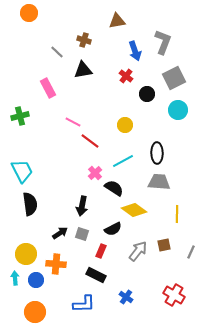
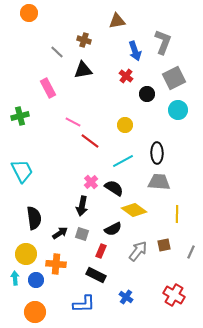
pink cross at (95, 173): moved 4 px left, 9 px down
black semicircle at (30, 204): moved 4 px right, 14 px down
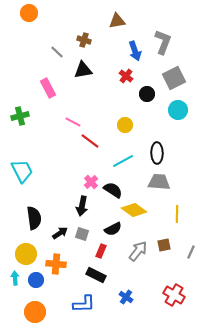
black semicircle at (114, 188): moved 1 px left, 2 px down
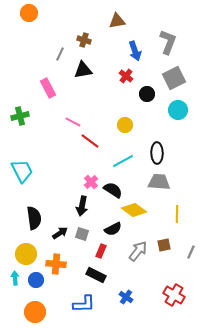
gray L-shape at (163, 42): moved 5 px right
gray line at (57, 52): moved 3 px right, 2 px down; rotated 72 degrees clockwise
